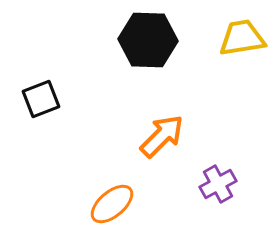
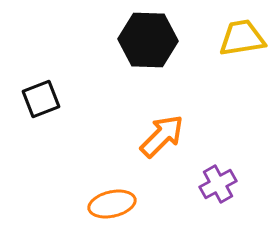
orange ellipse: rotated 27 degrees clockwise
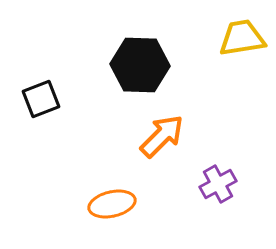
black hexagon: moved 8 px left, 25 px down
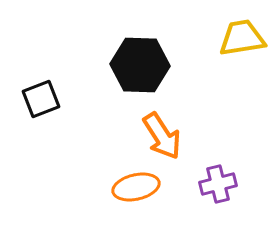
orange arrow: rotated 102 degrees clockwise
purple cross: rotated 15 degrees clockwise
orange ellipse: moved 24 px right, 17 px up
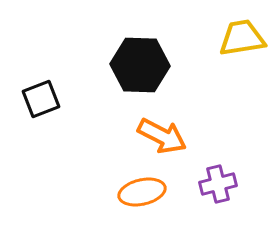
orange arrow: rotated 30 degrees counterclockwise
orange ellipse: moved 6 px right, 5 px down
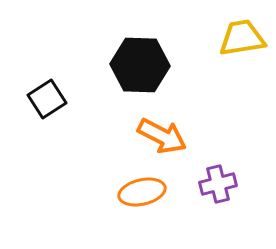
black square: moved 6 px right; rotated 12 degrees counterclockwise
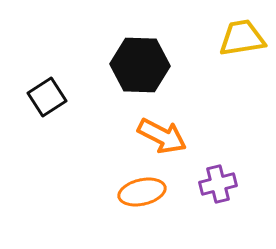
black square: moved 2 px up
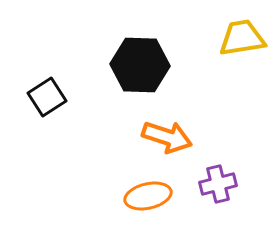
orange arrow: moved 5 px right, 1 px down; rotated 9 degrees counterclockwise
orange ellipse: moved 6 px right, 4 px down
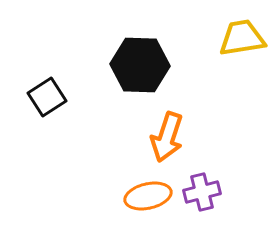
orange arrow: rotated 90 degrees clockwise
purple cross: moved 16 px left, 8 px down
